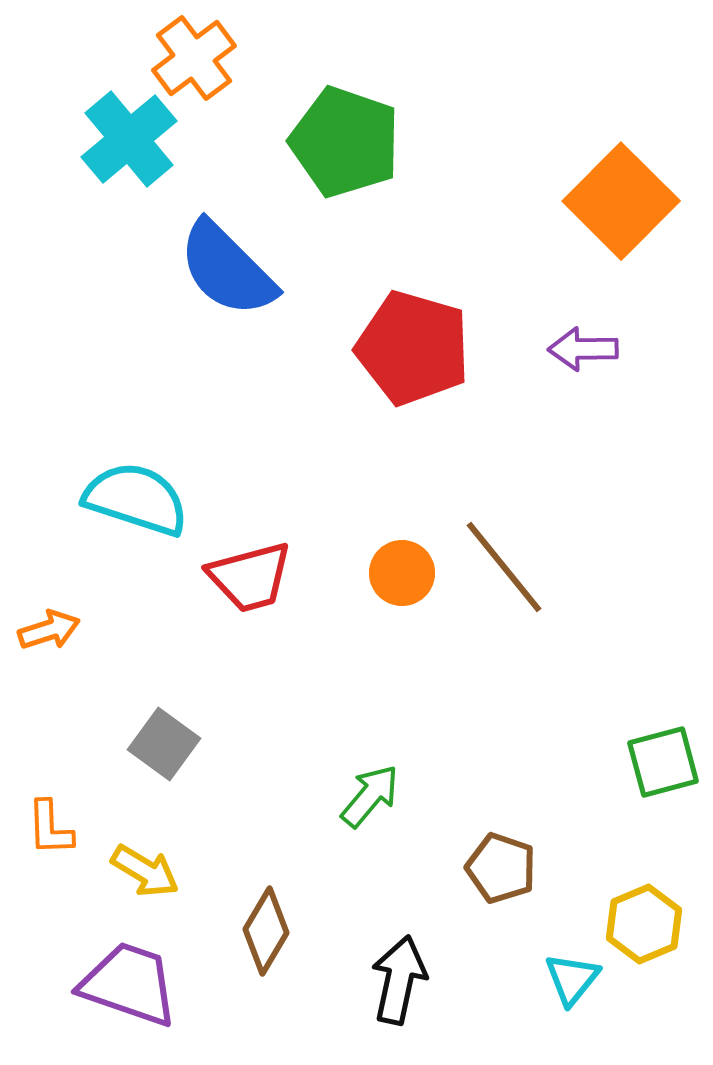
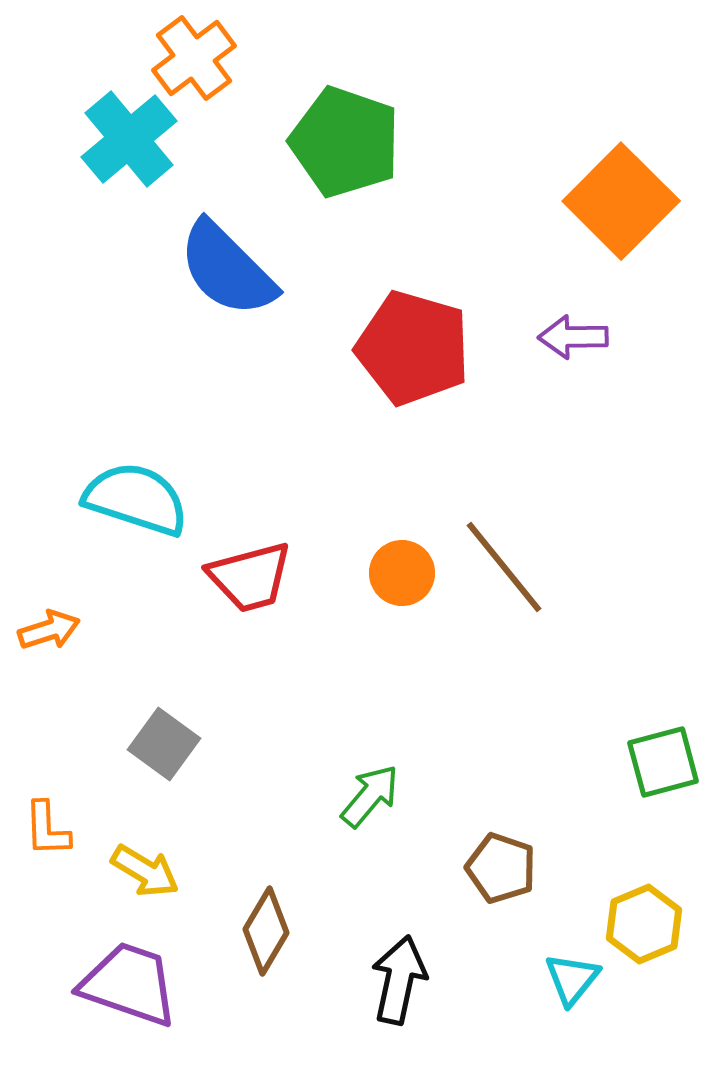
purple arrow: moved 10 px left, 12 px up
orange L-shape: moved 3 px left, 1 px down
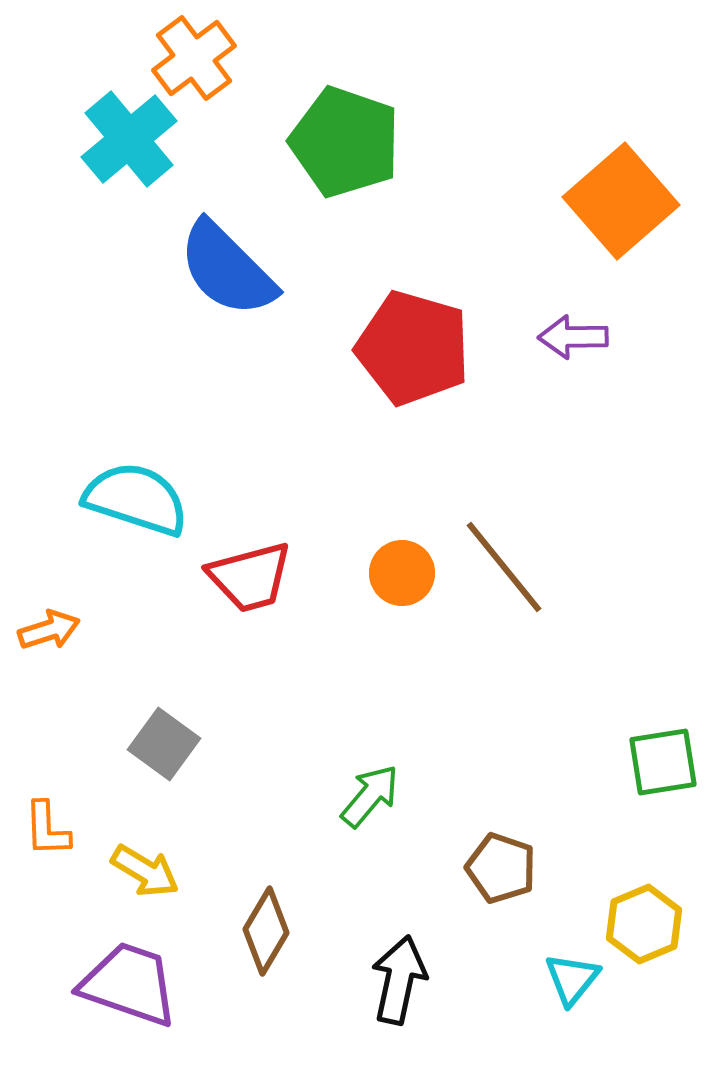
orange square: rotated 4 degrees clockwise
green square: rotated 6 degrees clockwise
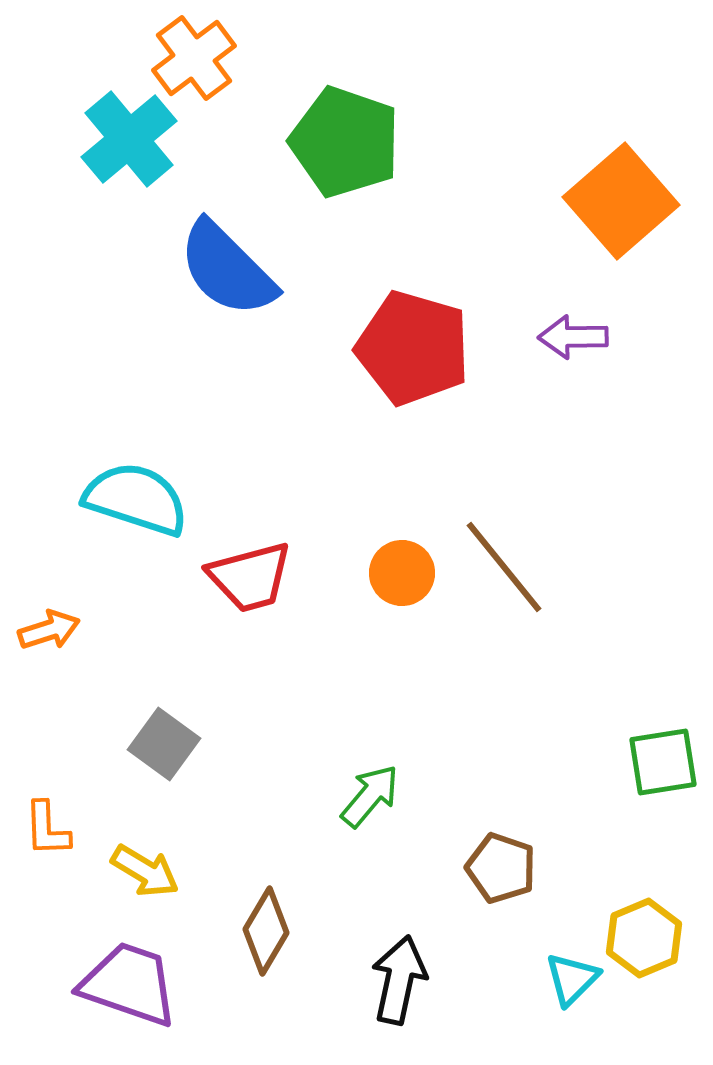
yellow hexagon: moved 14 px down
cyan triangle: rotated 6 degrees clockwise
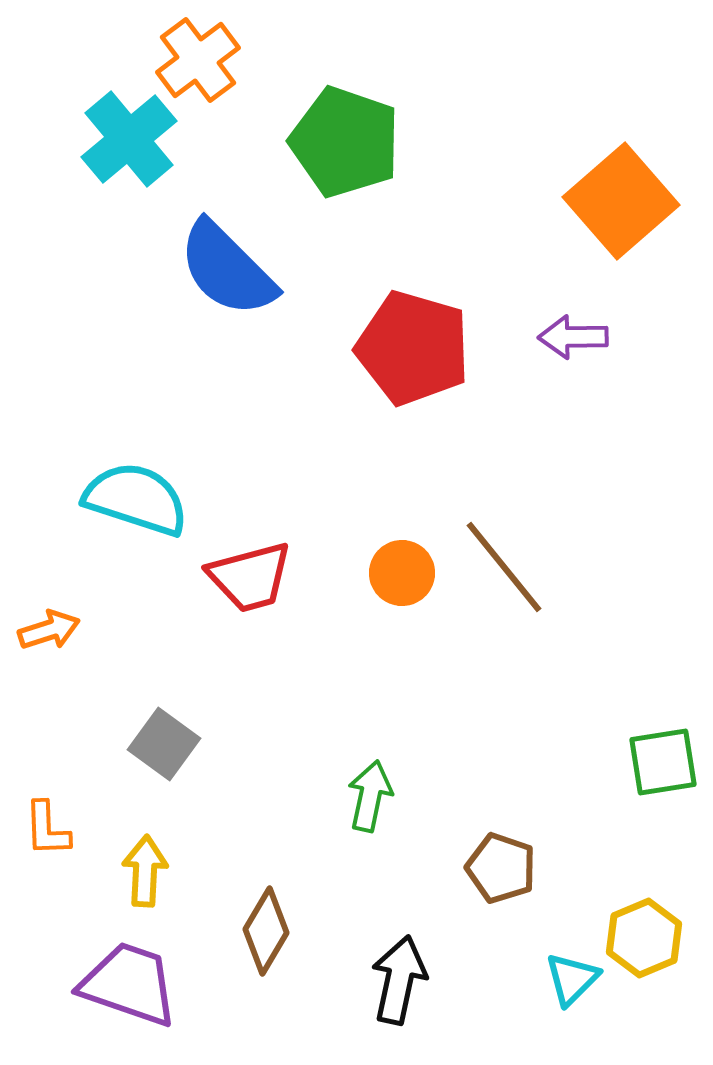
orange cross: moved 4 px right, 2 px down
green arrow: rotated 28 degrees counterclockwise
yellow arrow: rotated 118 degrees counterclockwise
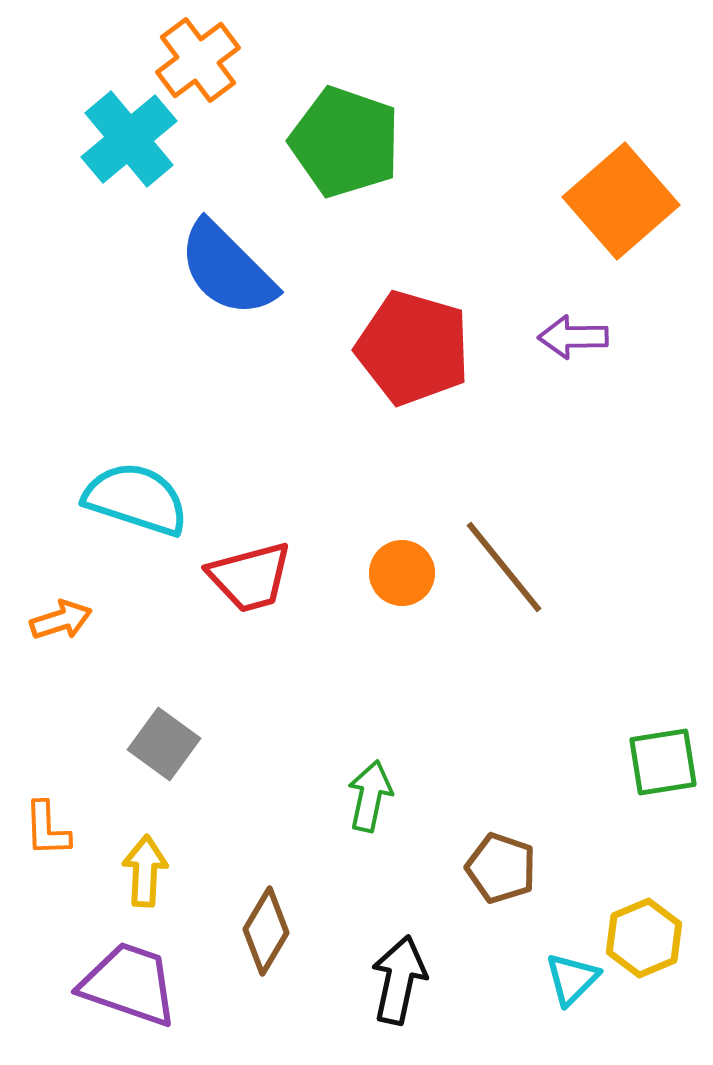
orange arrow: moved 12 px right, 10 px up
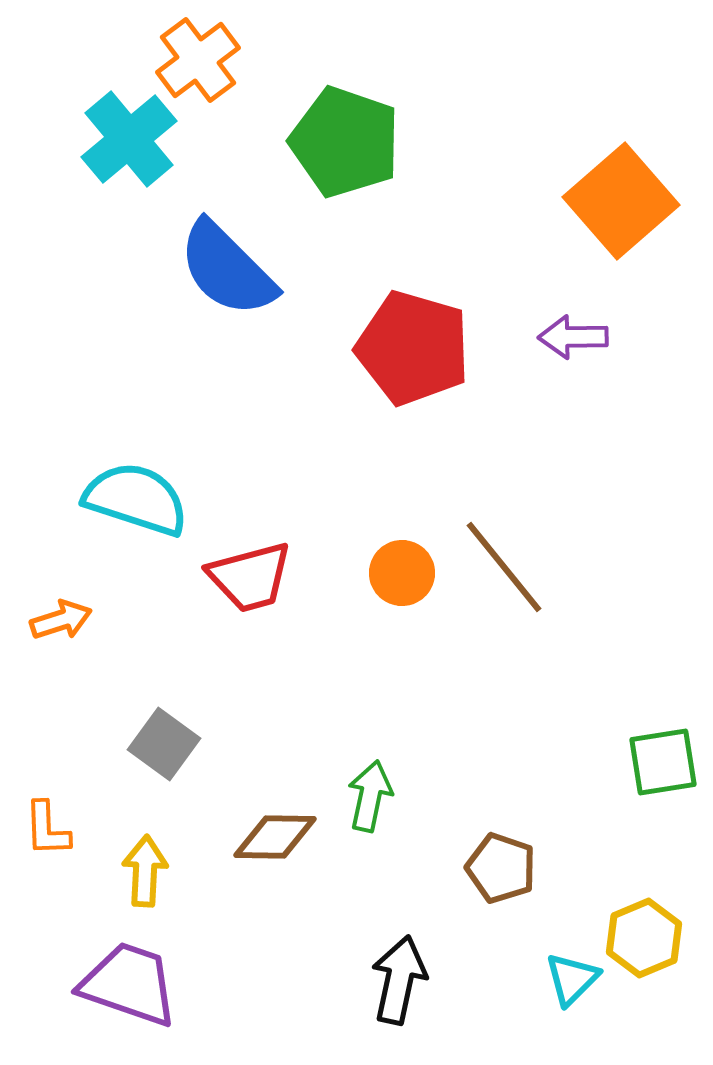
brown diamond: moved 9 px right, 94 px up; rotated 60 degrees clockwise
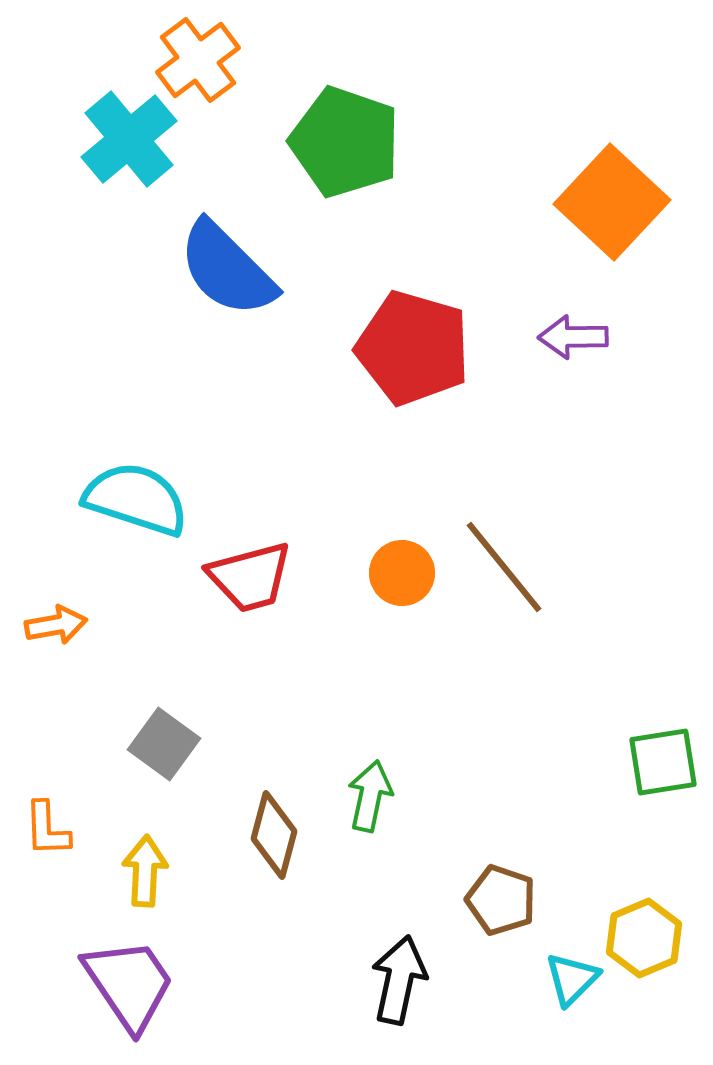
orange square: moved 9 px left, 1 px down; rotated 6 degrees counterclockwise
orange arrow: moved 5 px left, 5 px down; rotated 8 degrees clockwise
brown diamond: moved 1 px left, 2 px up; rotated 76 degrees counterclockwise
brown pentagon: moved 32 px down
purple trapezoid: rotated 37 degrees clockwise
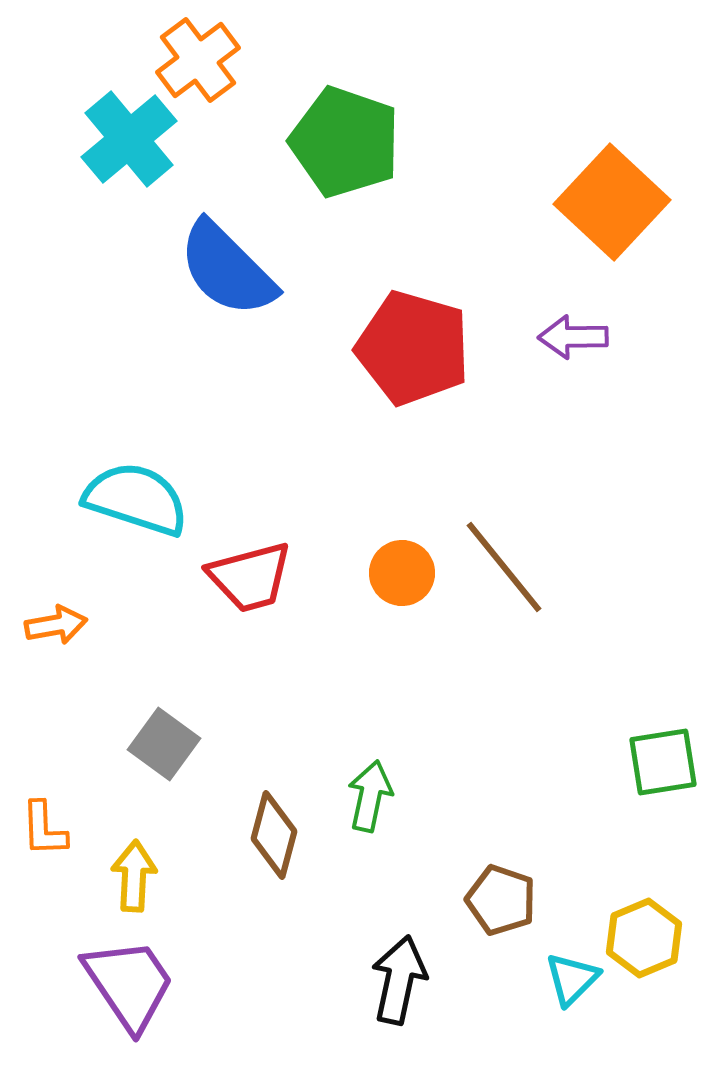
orange L-shape: moved 3 px left
yellow arrow: moved 11 px left, 5 px down
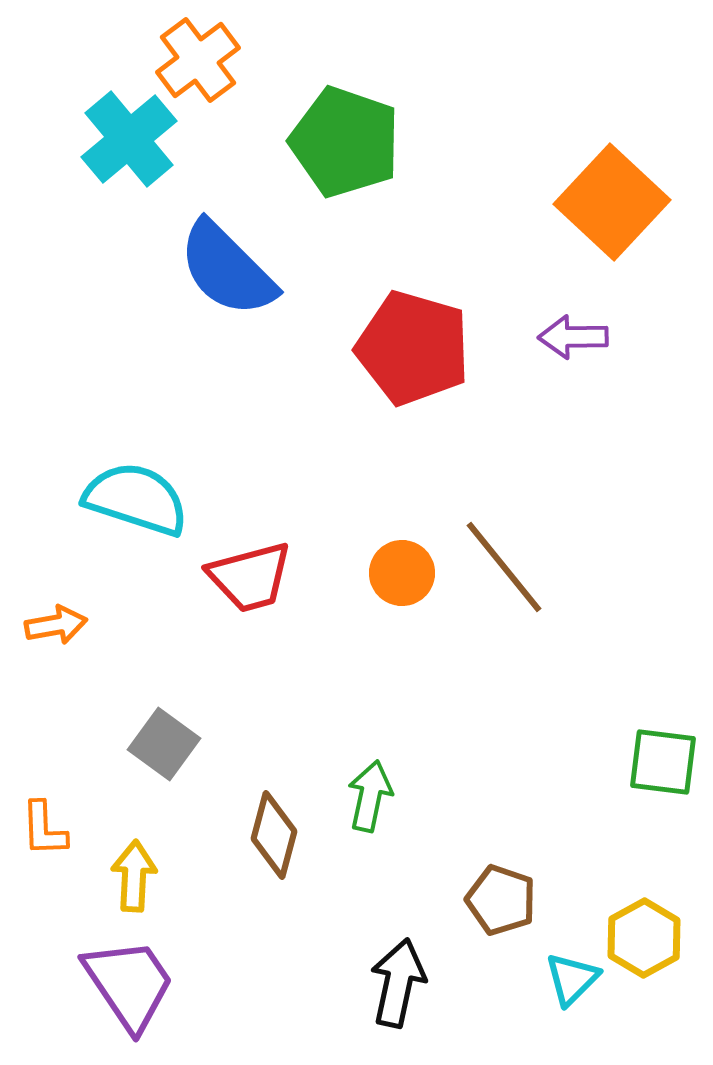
green square: rotated 16 degrees clockwise
yellow hexagon: rotated 6 degrees counterclockwise
black arrow: moved 1 px left, 3 px down
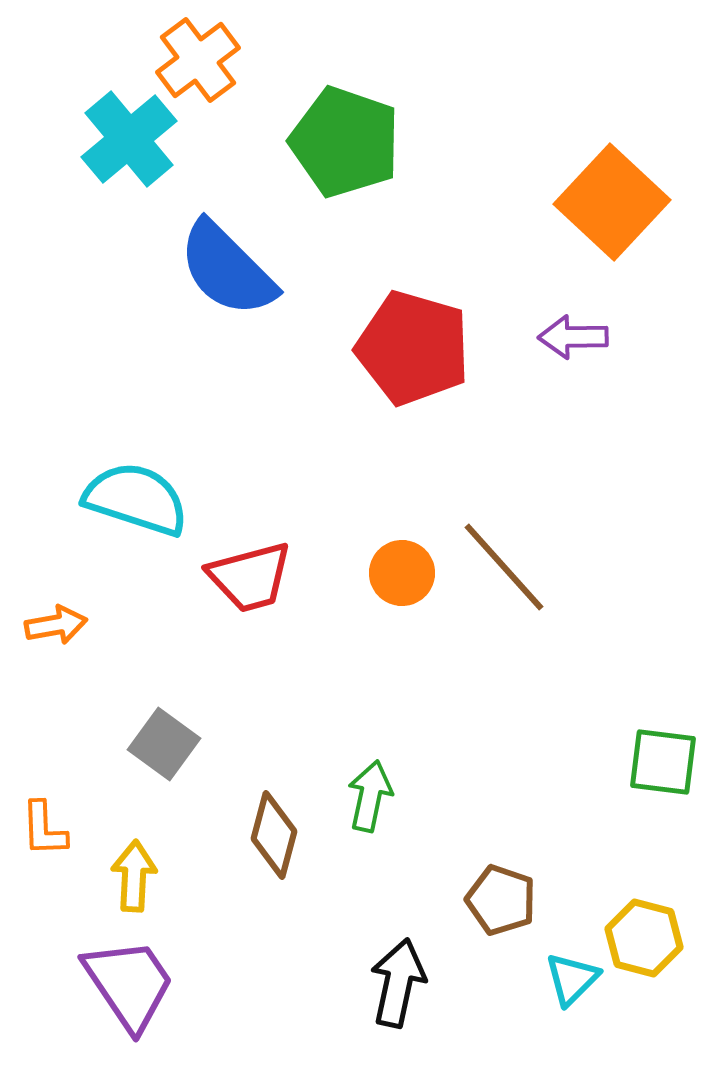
brown line: rotated 3 degrees counterclockwise
yellow hexagon: rotated 16 degrees counterclockwise
